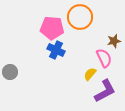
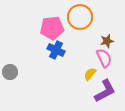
pink pentagon: rotated 10 degrees counterclockwise
brown star: moved 7 px left
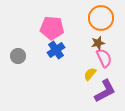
orange circle: moved 21 px right, 1 px down
pink pentagon: rotated 10 degrees clockwise
brown star: moved 9 px left, 2 px down
blue cross: rotated 30 degrees clockwise
gray circle: moved 8 px right, 16 px up
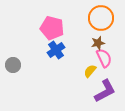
pink pentagon: rotated 10 degrees clockwise
gray circle: moved 5 px left, 9 px down
yellow semicircle: moved 3 px up
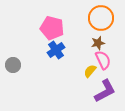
pink semicircle: moved 1 px left, 2 px down
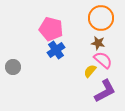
pink pentagon: moved 1 px left, 1 px down
brown star: rotated 24 degrees clockwise
pink semicircle: rotated 24 degrees counterclockwise
gray circle: moved 2 px down
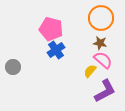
brown star: moved 2 px right
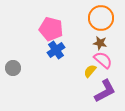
gray circle: moved 1 px down
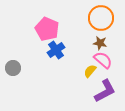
pink pentagon: moved 4 px left; rotated 10 degrees clockwise
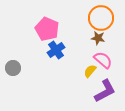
brown star: moved 2 px left, 5 px up
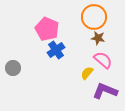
orange circle: moved 7 px left, 1 px up
yellow semicircle: moved 3 px left, 2 px down
purple L-shape: rotated 130 degrees counterclockwise
